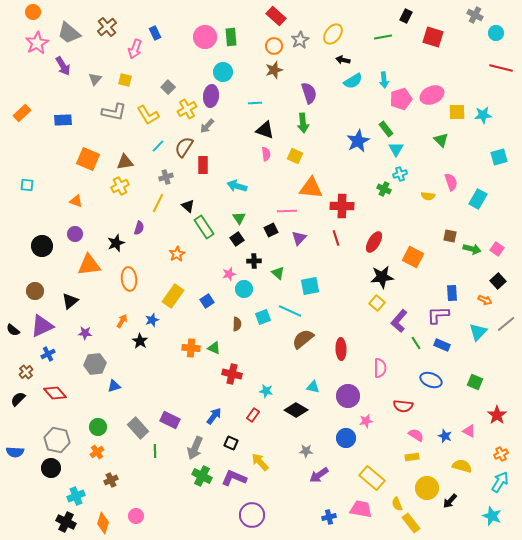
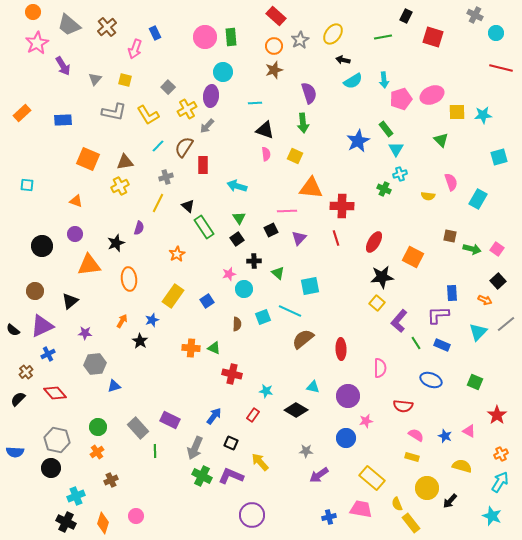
gray trapezoid at (69, 33): moved 8 px up
yellow rectangle at (412, 457): rotated 24 degrees clockwise
purple L-shape at (234, 478): moved 3 px left, 2 px up
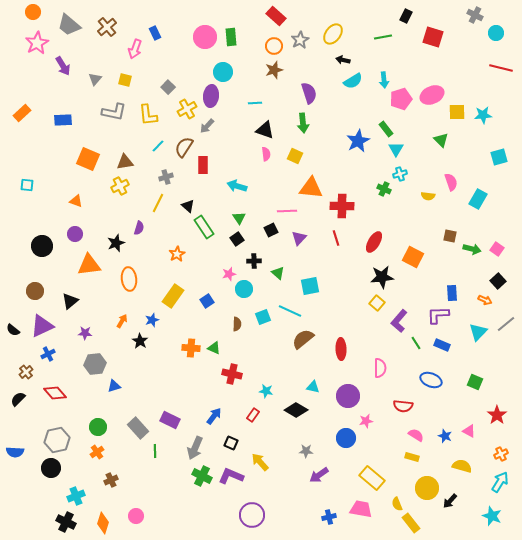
yellow L-shape at (148, 115): rotated 25 degrees clockwise
gray hexagon at (57, 440): rotated 25 degrees counterclockwise
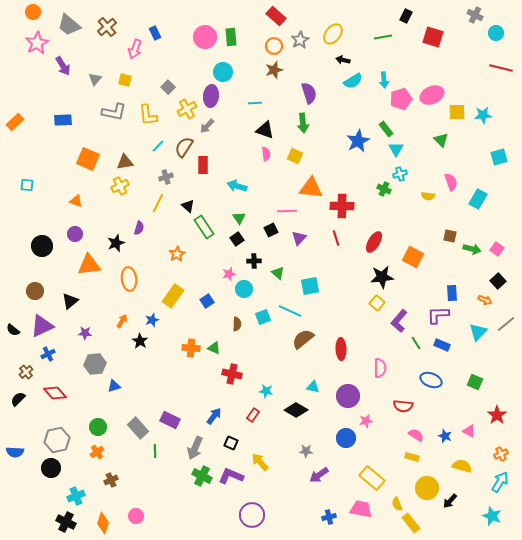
orange rectangle at (22, 113): moved 7 px left, 9 px down
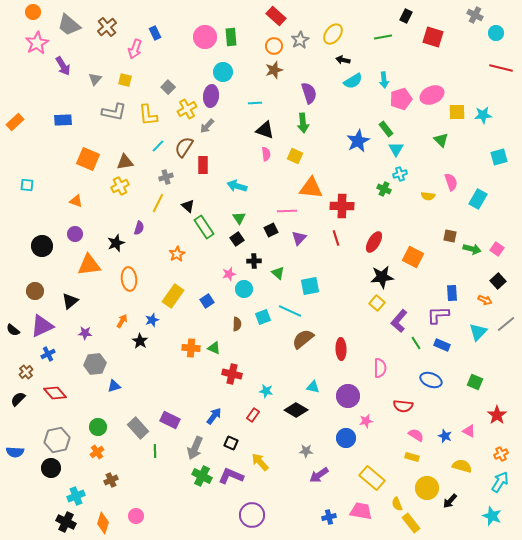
pink trapezoid at (361, 509): moved 2 px down
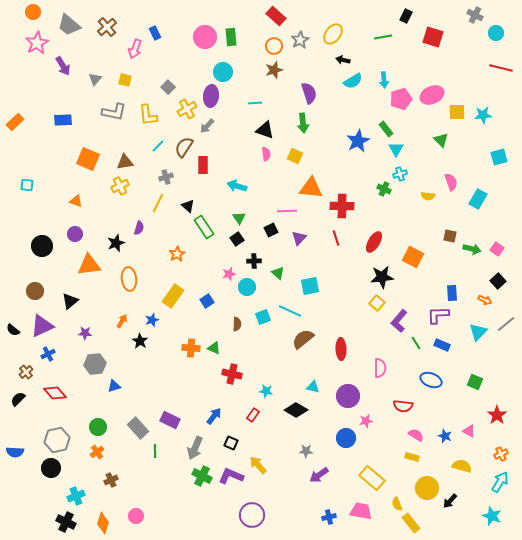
cyan circle at (244, 289): moved 3 px right, 2 px up
yellow arrow at (260, 462): moved 2 px left, 3 px down
